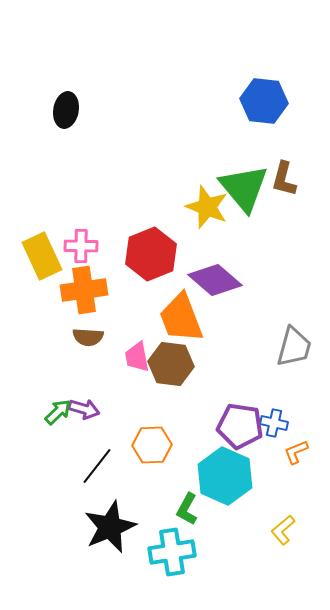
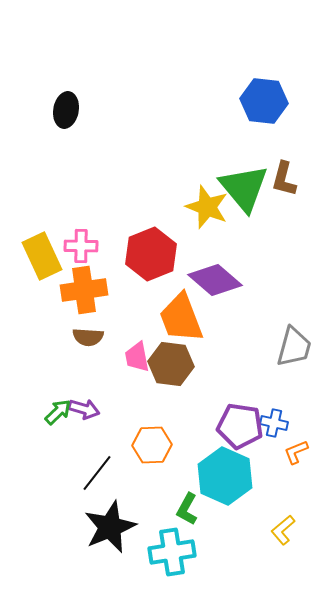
black line: moved 7 px down
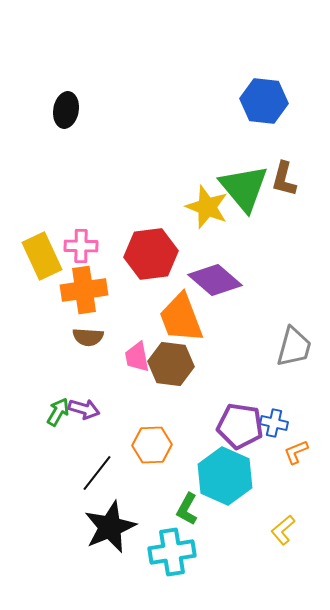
red hexagon: rotated 15 degrees clockwise
green arrow: rotated 16 degrees counterclockwise
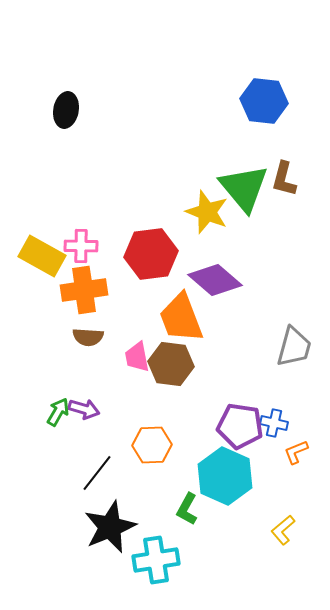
yellow star: moved 5 px down
yellow rectangle: rotated 36 degrees counterclockwise
cyan cross: moved 16 px left, 8 px down
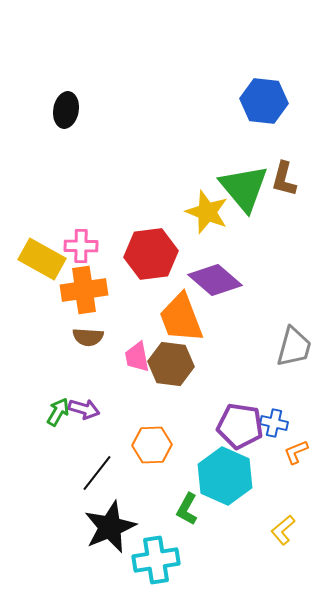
yellow rectangle: moved 3 px down
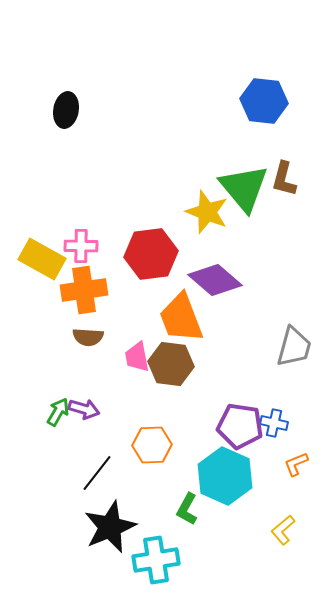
orange L-shape: moved 12 px down
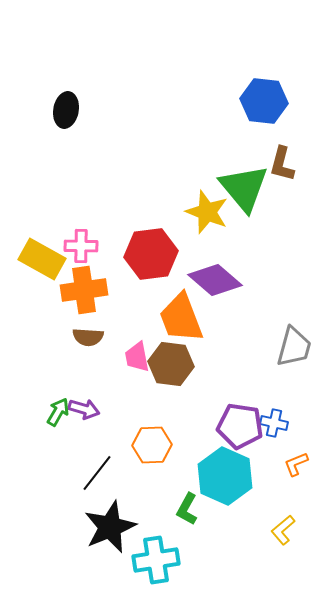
brown L-shape: moved 2 px left, 15 px up
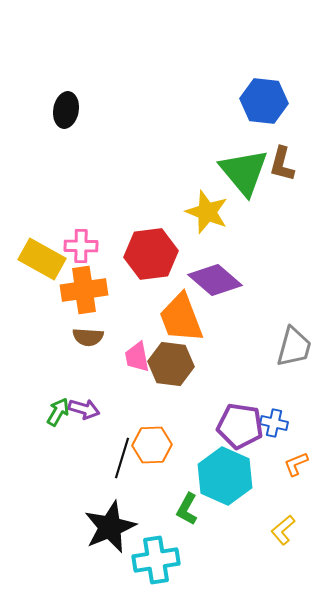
green triangle: moved 16 px up
black line: moved 25 px right, 15 px up; rotated 21 degrees counterclockwise
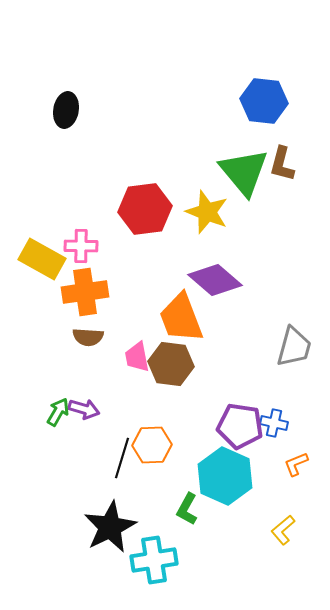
red hexagon: moved 6 px left, 45 px up
orange cross: moved 1 px right, 2 px down
black star: rotated 4 degrees counterclockwise
cyan cross: moved 2 px left
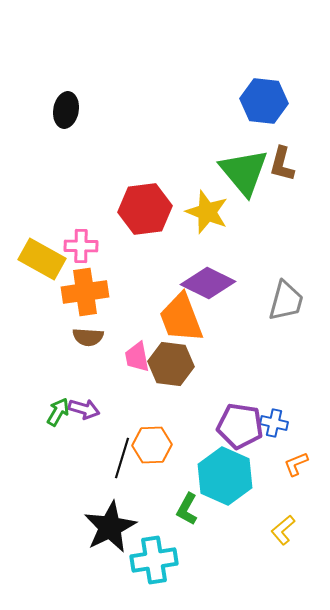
purple diamond: moved 7 px left, 3 px down; rotated 14 degrees counterclockwise
gray trapezoid: moved 8 px left, 46 px up
